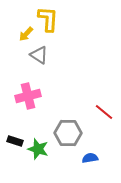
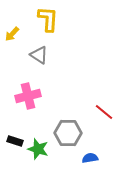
yellow arrow: moved 14 px left
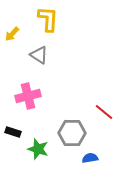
gray hexagon: moved 4 px right
black rectangle: moved 2 px left, 9 px up
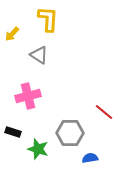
gray hexagon: moved 2 px left
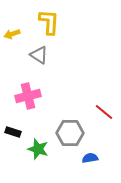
yellow L-shape: moved 1 px right, 3 px down
yellow arrow: rotated 28 degrees clockwise
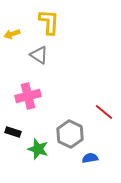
gray hexagon: moved 1 px down; rotated 24 degrees clockwise
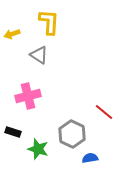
gray hexagon: moved 2 px right
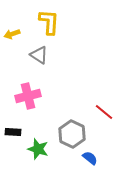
black rectangle: rotated 14 degrees counterclockwise
blue semicircle: rotated 49 degrees clockwise
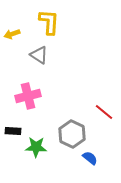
black rectangle: moved 1 px up
green star: moved 2 px left, 2 px up; rotated 15 degrees counterclockwise
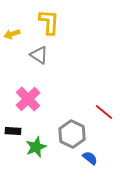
pink cross: moved 3 px down; rotated 30 degrees counterclockwise
green star: rotated 25 degrees counterclockwise
